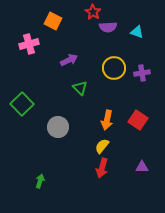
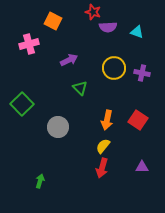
red star: rotated 14 degrees counterclockwise
purple cross: rotated 21 degrees clockwise
yellow semicircle: moved 1 px right
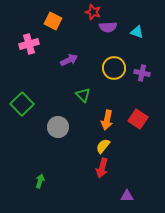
green triangle: moved 3 px right, 7 px down
red square: moved 1 px up
purple triangle: moved 15 px left, 29 px down
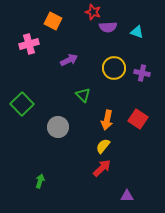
red arrow: rotated 150 degrees counterclockwise
